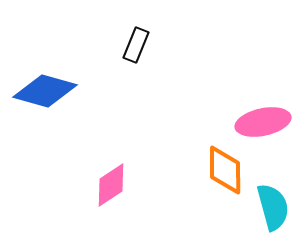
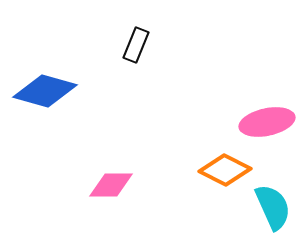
pink ellipse: moved 4 px right
orange diamond: rotated 63 degrees counterclockwise
pink diamond: rotated 33 degrees clockwise
cyan semicircle: rotated 9 degrees counterclockwise
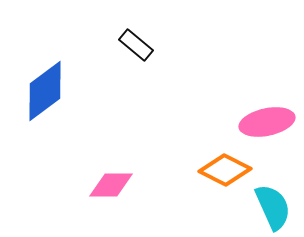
black rectangle: rotated 72 degrees counterclockwise
blue diamond: rotated 52 degrees counterclockwise
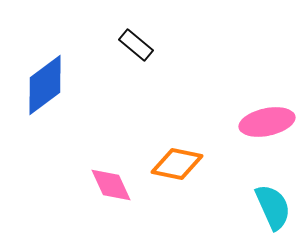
blue diamond: moved 6 px up
orange diamond: moved 48 px left, 6 px up; rotated 15 degrees counterclockwise
pink diamond: rotated 66 degrees clockwise
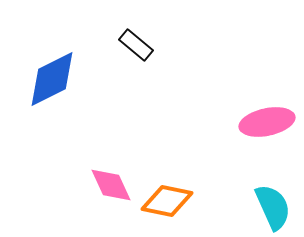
blue diamond: moved 7 px right, 6 px up; rotated 10 degrees clockwise
orange diamond: moved 10 px left, 37 px down
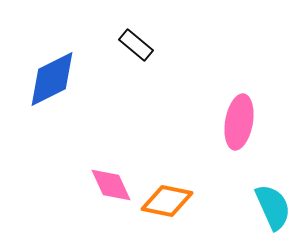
pink ellipse: moved 28 px left; rotated 68 degrees counterclockwise
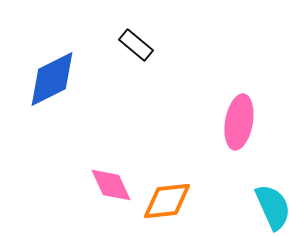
orange diamond: rotated 18 degrees counterclockwise
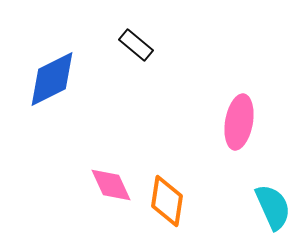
orange diamond: rotated 75 degrees counterclockwise
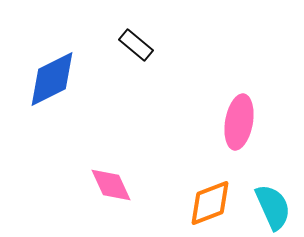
orange diamond: moved 43 px right, 2 px down; rotated 60 degrees clockwise
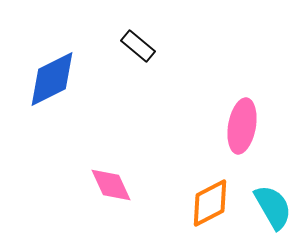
black rectangle: moved 2 px right, 1 px down
pink ellipse: moved 3 px right, 4 px down
orange diamond: rotated 6 degrees counterclockwise
cyan semicircle: rotated 6 degrees counterclockwise
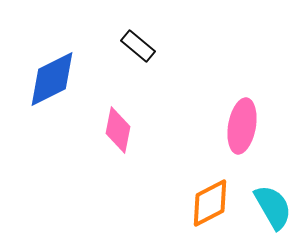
pink diamond: moved 7 px right, 55 px up; rotated 36 degrees clockwise
